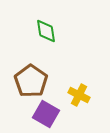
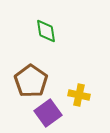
yellow cross: rotated 15 degrees counterclockwise
purple square: moved 2 px right, 1 px up; rotated 24 degrees clockwise
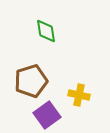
brown pentagon: rotated 20 degrees clockwise
purple square: moved 1 px left, 2 px down
